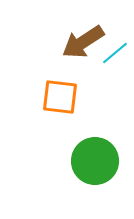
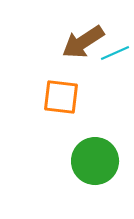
cyan line: rotated 16 degrees clockwise
orange square: moved 1 px right
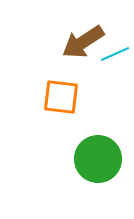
cyan line: moved 1 px down
green circle: moved 3 px right, 2 px up
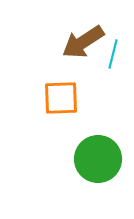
cyan line: moved 2 px left; rotated 52 degrees counterclockwise
orange square: moved 1 px down; rotated 9 degrees counterclockwise
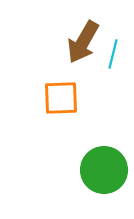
brown arrow: rotated 27 degrees counterclockwise
green circle: moved 6 px right, 11 px down
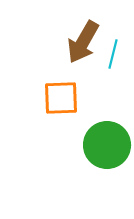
green circle: moved 3 px right, 25 px up
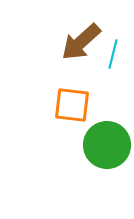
brown arrow: moved 2 px left; rotated 18 degrees clockwise
orange square: moved 11 px right, 7 px down; rotated 9 degrees clockwise
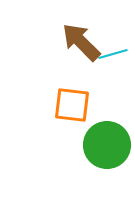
brown arrow: rotated 87 degrees clockwise
cyan line: rotated 60 degrees clockwise
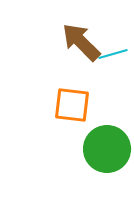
green circle: moved 4 px down
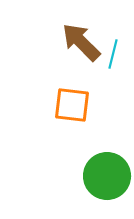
cyan line: rotated 60 degrees counterclockwise
green circle: moved 27 px down
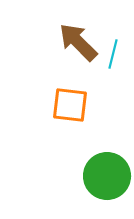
brown arrow: moved 3 px left
orange square: moved 2 px left
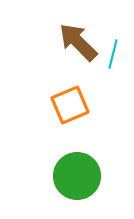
orange square: rotated 30 degrees counterclockwise
green circle: moved 30 px left
